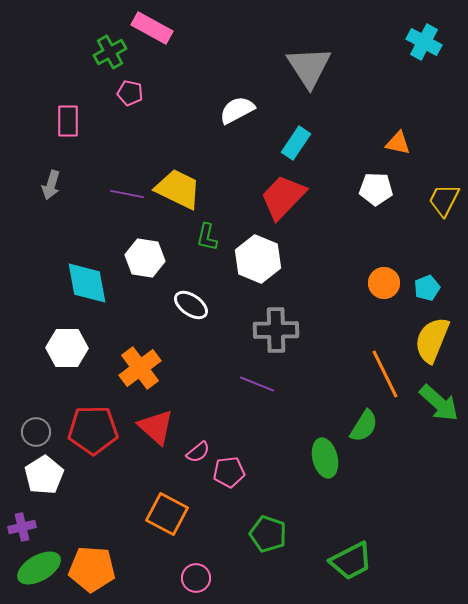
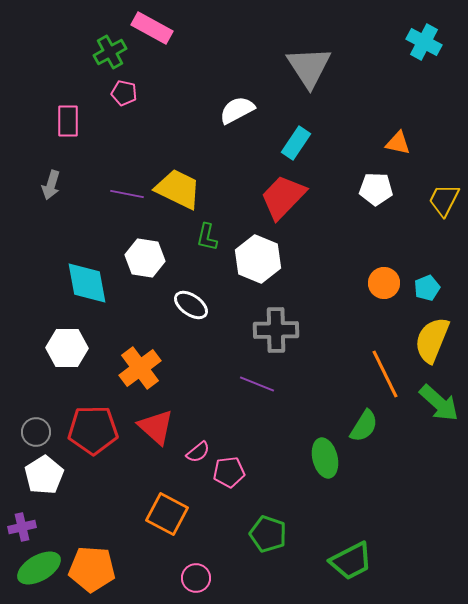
pink pentagon at (130, 93): moved 6 px left
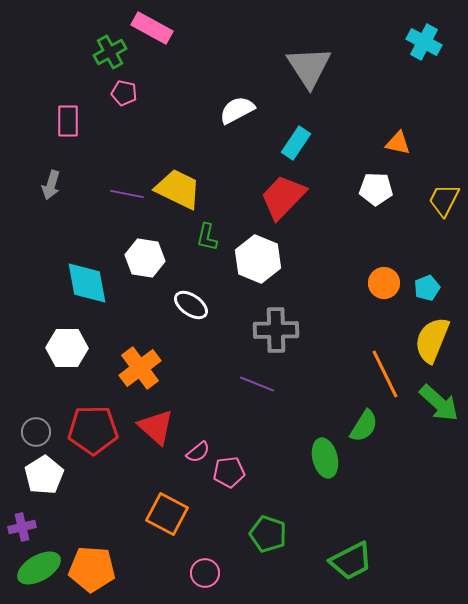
pink circle at (196, 578): moved 9 px right, 5 px up
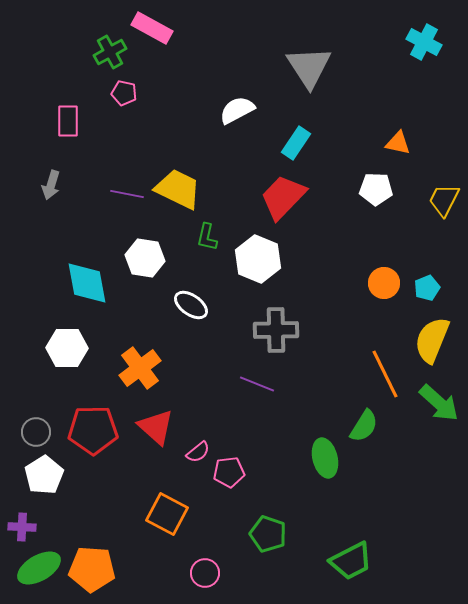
purple cross at (22, 527): rotated 16 degrees clockwise
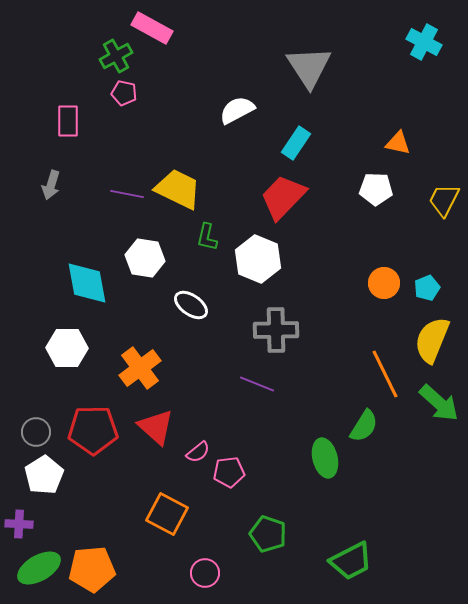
green cross at (110, 52): moved 6 px right, 4 px down
purple cross at (22, 527): moved 3 px left, 3 px up
orange pentagon at (92, 569): rotated 9 degrees counterclockwise
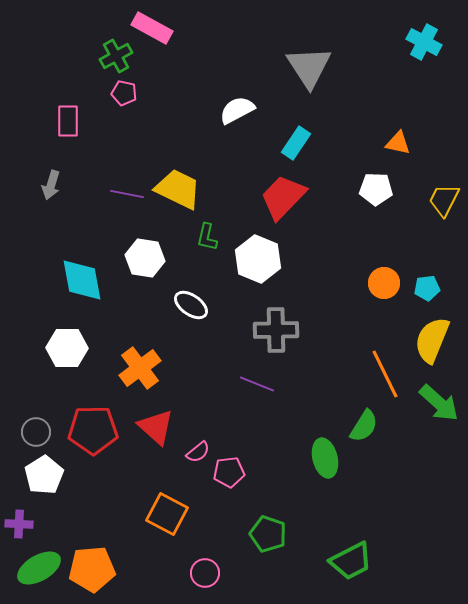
cyan diamond at (87, 283): moved 5 px left, 3 px up
cyan pentagon at (427, 288): rotated 15 degrees clockwise
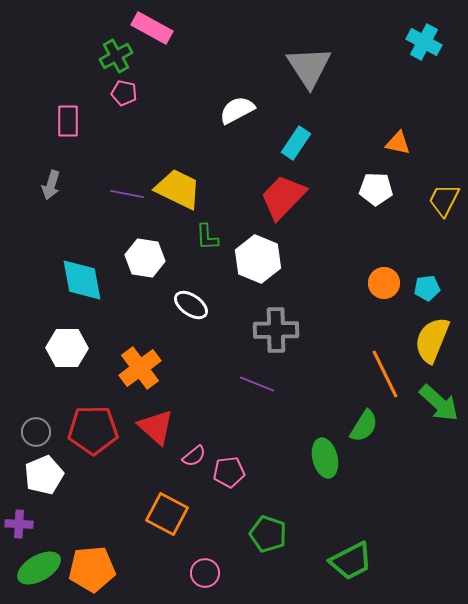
green L-shape at (207, 237): rotated 16 degrees counterclockwise
pink semicircle at (198, 452): moved 4 px left, 4 px down
white pentagon at (44, 475): rotated 9 degrees clockwise
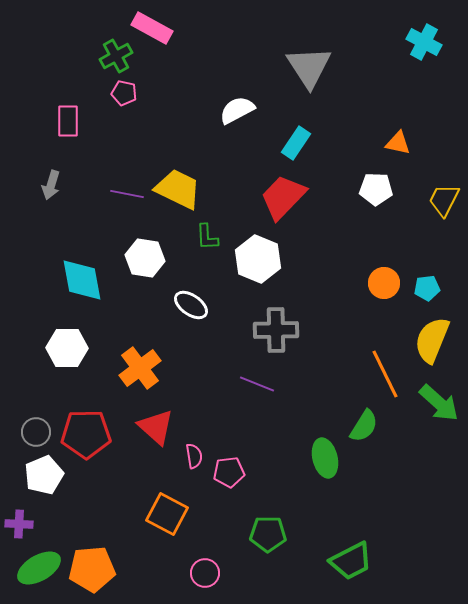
red pentagon at (93, 430): moved 7 px left, 4 px down
pink semicircle at (194, 456): rotated 60 degrees counterclockwise
green pentagon at (268, 534): rotated 18 degrees counterclockwise
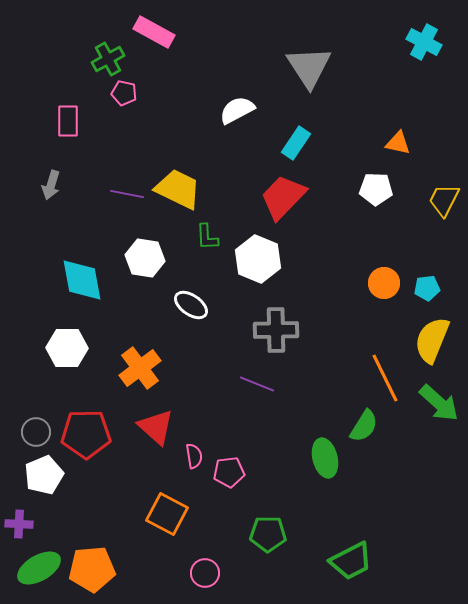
pink rectangle at (152, 28): moved 2 px right, 4 px down
green cross at (116, 56): moved 8 px left, 3 px down
orange line at (385, 374): moved 4 px down
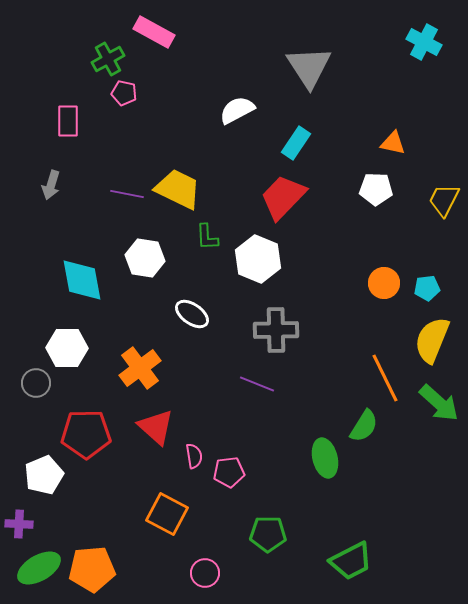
orange triangle at (398, 143): moved 5 px left
white ellipse at (191, 305): moved 1 px right, 9 px down
gray circle at (36, 432): moved 49 px up
